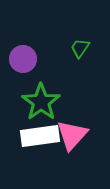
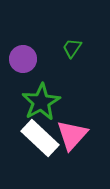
green trapezoid: moved 8 px left
green star: rotated 6 degrees clockwise
white rectangle: moved 2 px down; rotated 51 degrees clockwise
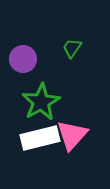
white rectangle: rotated 57 degrees counterclockwise
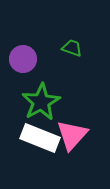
green trapezoid: rotated 75 degrees clockwise
white rectangle: rotated 36 degrees clockwise
